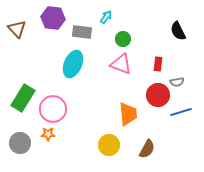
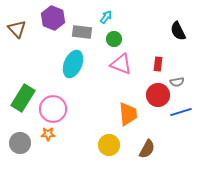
purple hexagon: rotated 15 degrees clockwise
green circle: moved 9 px left
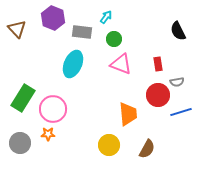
red rectangle: rotated 16 degrees counterclockwise
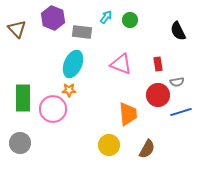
green circle: moved 16 px right, 19 px up
green rectangle: rotated 32 degrees counterclockwise
orange star: moved 21 px right, 44 px up
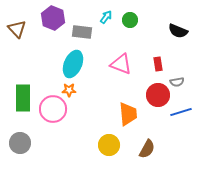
black semicircle: rotated 42 degrees counterclockwise
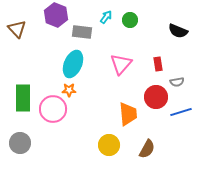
purple hexagon: moved 3 px right, 3 px up
pink triangle: rotated 50 degrees clockwise
red circle: moved 2 px left, 2 px down
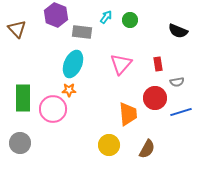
red circle: moved 1 px left, 1 px down
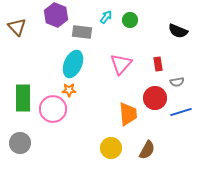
brown triangle: moved 2 px up
yellow circle: moved 2 px right, 3 px down
brown semicircle: moved 1 px down
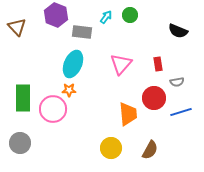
green circle: moved 5 px up
red circle: moved 1 px left
brown semicircle: moved 3 px right
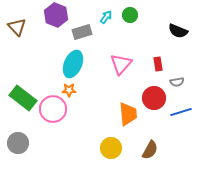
gray rectangle: rotated 24 degrees counterclockwise
green rectangle: rotated 52 degrees counterclockwise
gray circle: moved 2 px left
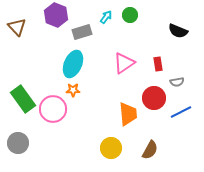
pink triangle: moved 3 px right, 1 px up; rotated 15 degrees clockwise
orange star: moved 4 px right
green rectangle: moved 1 px down; rotated 16 degrees clockwise
blue line: rotated 10 degrees counterclockwise
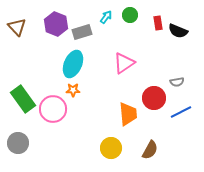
purple hexagon: moved 9 px down
red rectangle: moved 41 px up
